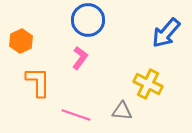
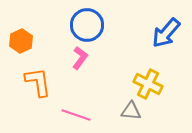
blue circle: moved 1 px left, 5 px down
orange L-shape: rotated 8 degrees counterclockwise
gray triangle: moved 9 px right
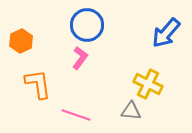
orange L-shape: moved 2 px down
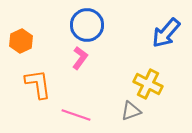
gray triangle: rotated 25 degrees counterclockwise
